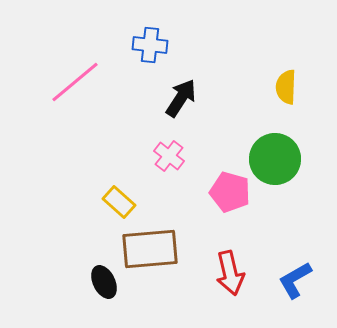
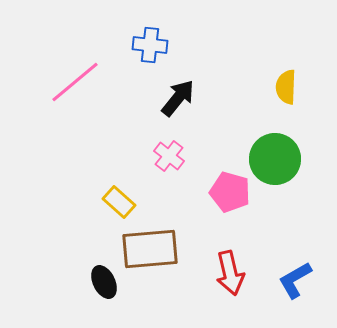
black arrow: moved 3 px left; rotated 6 degrees clockwise
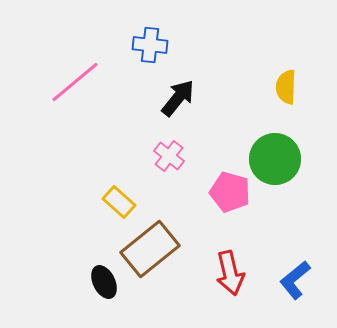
brown rectangle: rotated 34 degrees counterclockwise
blue L-shape: rotated 9 degrees counterclockwise
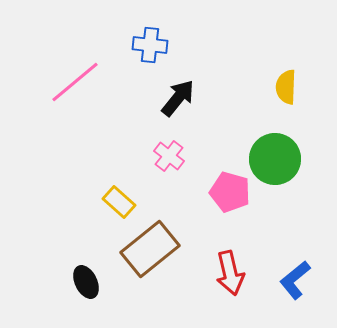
black ellipse: moved 18 px left
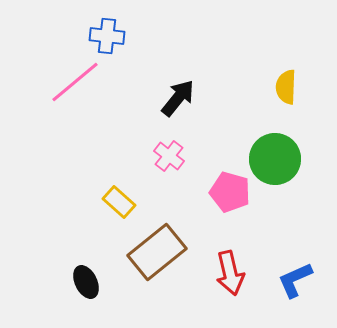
blue cross: moved 43 px left, 9 px up
brown rectangle: moved 7 px right, 3 px down
blue L-shape: rotated 15 degrees clockwise
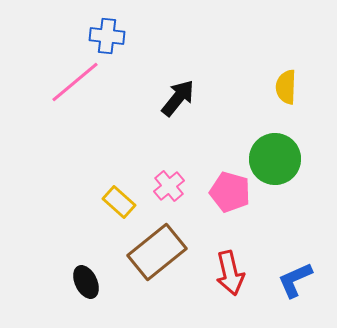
pink cross: moved 30 px down; rotated 12 degrees clockwise
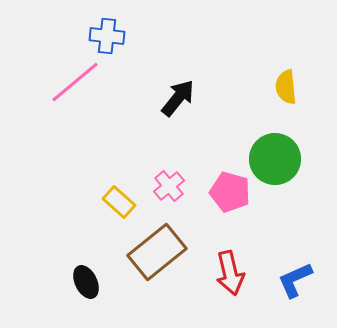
yellow semicircle: rotated 8 degrees counterclockwise
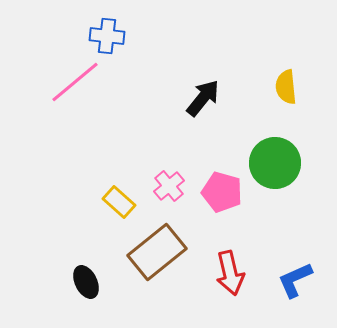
black arrow: moved 25 px right
green circle: moved 4 px down
pink pentagon: moved 8 px left
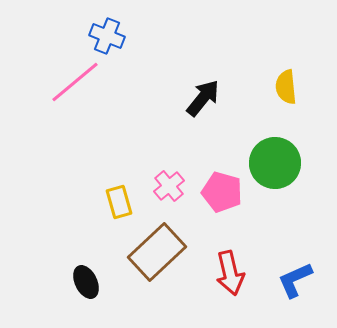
blue cross: rotated 16 degrees clockwise
yellow rectangle: rotated 32 degrees clockwise
brown rectangle: rotated 4 degrees counterclockwise
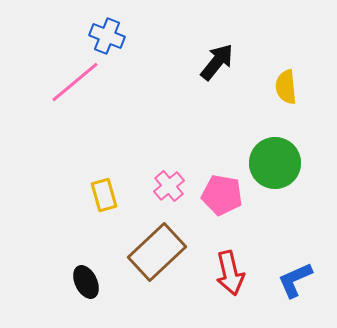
black arrow: moved 14 px right, 36 px up
pink pentagon: moved 3 px down; rotated 6 degrees counterclockwise
yellow rectangle: moved 15 px left, 7 px up
